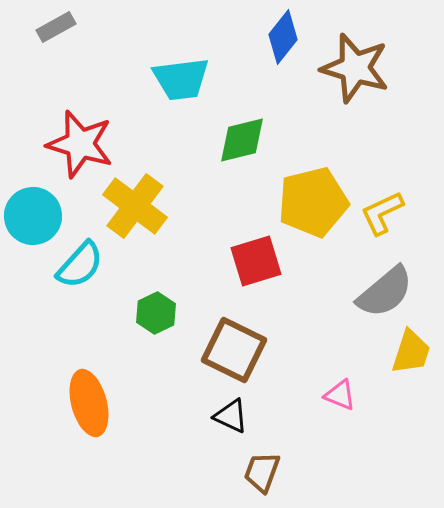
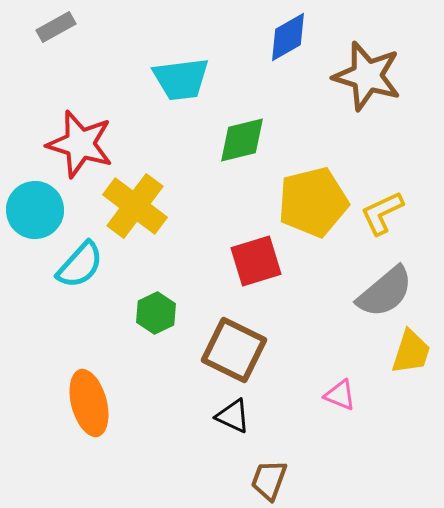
blue diamond: moved 5 px right; rotated 22 degrees clockwise
brown star: moved 12 px right, 8 px down
cyan circle: moved 2 px right, 6 px up
black triangle: moved 2 px right
brown trapezoid: moved 7 px right, 8 px down
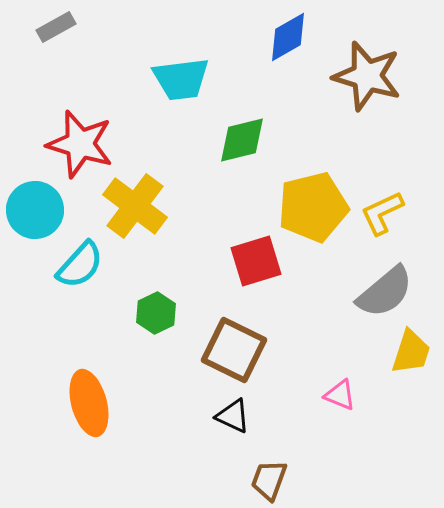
yellow pentagon: moved 5 px down
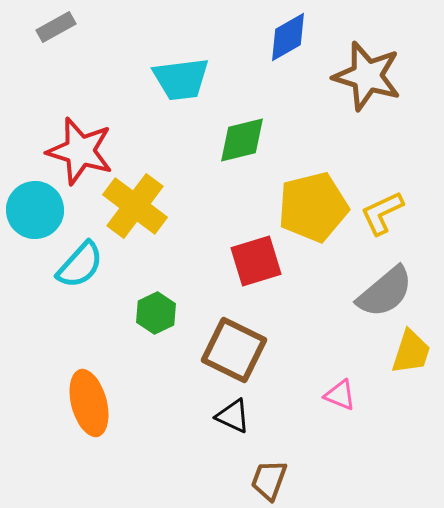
red star: moved 7 px down
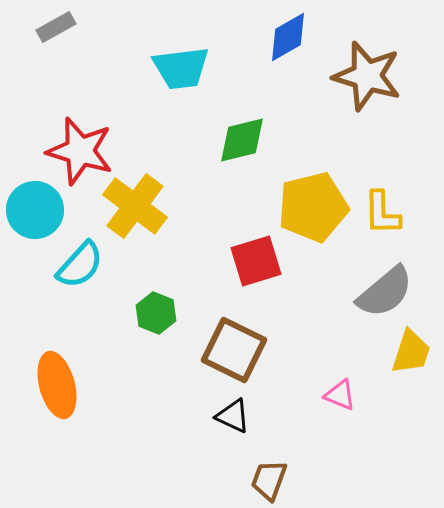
cyan trapezoid: moved 11 px up
yellow L-shape: rotated 66 degrees counterclockwise
green hexagon: rotated 12 degrees counterclockwise
orange ellipse: moved 32 px left, 18 px up
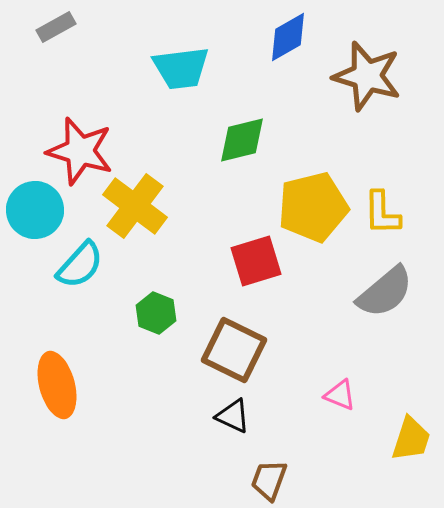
yellow trapezoid: moved 87 px down
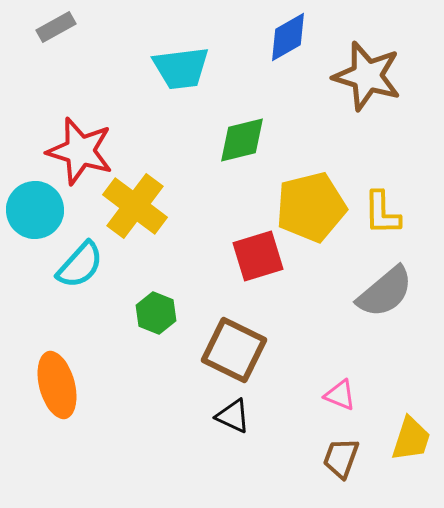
yellow pentagon: moved 2 px left
red square: moved 2 px right, 5 px up
brown trapezoid: moved 72 px right, 22 px up
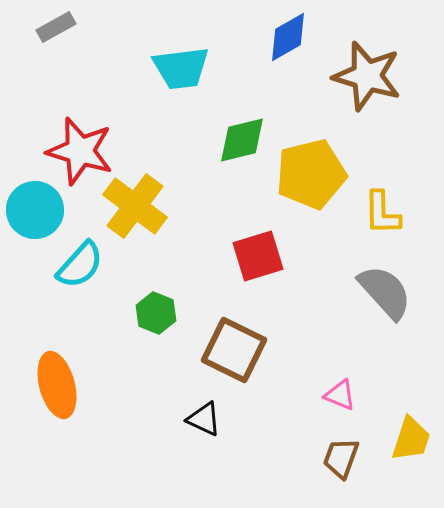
yellow pentagon: moved 33 px up
gray semicircle: rotated 92 degrees counterclockwise
black triangle: moved 29 px left, 3 px down
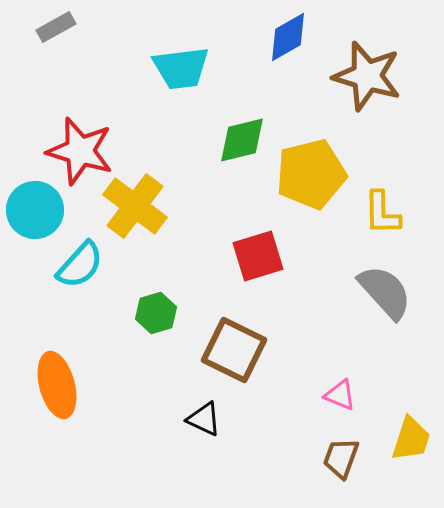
green hexagon: rotated 21 degrees clockwise
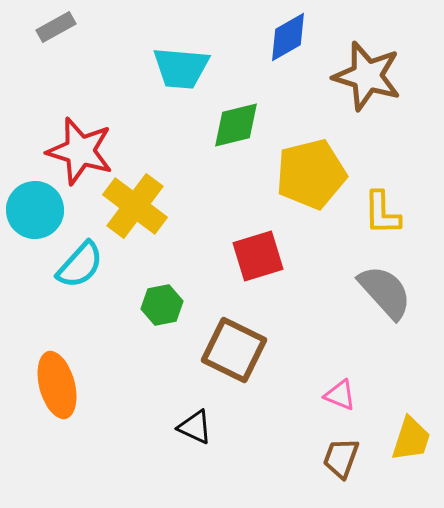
cyan trapezoid: rotated 12 degrees clockwise
green diamond: moved 6 px left, 15 px up
green hexagon: moved 6 px right, 8 px up; rotated 6 degrees clockwise
black triangle: moved 9 px left, 8 px down
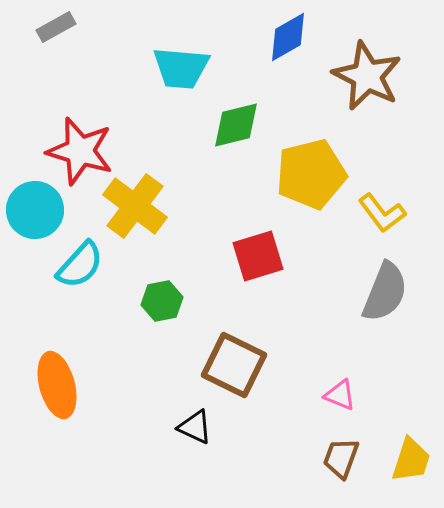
brown star: rotated 10 degrees clockwise
yellow L-shape: rotated 36 degrees counterclockwise
gray semicircle: rotated 64 degrees clockwise
green hexagon: moved 4 px up
brown square: moved 15 px down
yellow trapezoid: moved 21 px down
